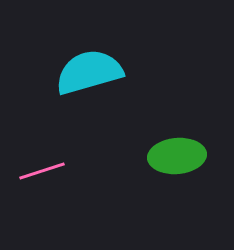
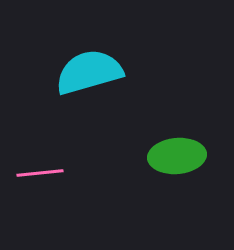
pink line: moved 2 px left, 2 px down; rotated 12 degrees clockwise
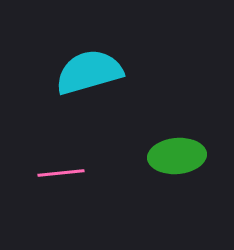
pink line: moved 21 px right
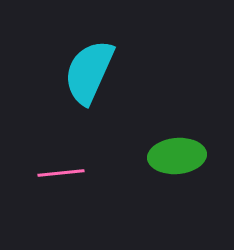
cyan semicircle: rotated 50 degrees counterclockwise
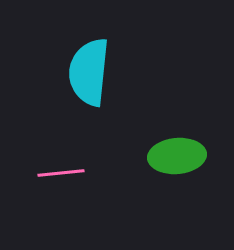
cyan semicircle: rotated 18 degrees counterclockwise
